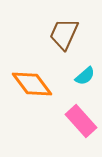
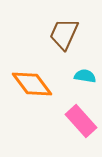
cyan semicircle: rotated 130 degrees counterclockwise
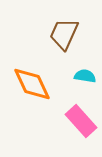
orange diamond: rotated 12 degrees clockwise
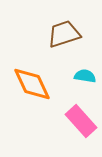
brown trapezoid: rotated 48 degrees clockwise
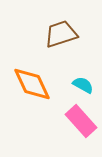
brown trapezoid: moved 3 px left
cyan semicircle: moved 2 px left, 9 px down; rotated 20 degrees clockwise
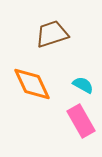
brown trapezoid: moved 9 px left
pink rectangle: rotated 12 degrees clockwise
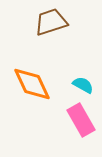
brown trapezoid: moved 1 px left, 12 px up
pink rectangle: moved 1 px up
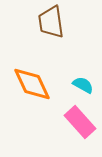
brown trapezoid: rotated 80 degrees counterclockwise
pink rectangle: moved 1 px left, 2 px down; rotated 12 degrees counterclockwise
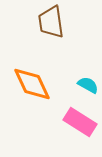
cyan semicircle: moved 5 px right
pink rectangle: rotated 16 degrees counterclockwise
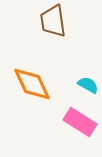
brown trapezoid: moved 2 px right, 1 px up
